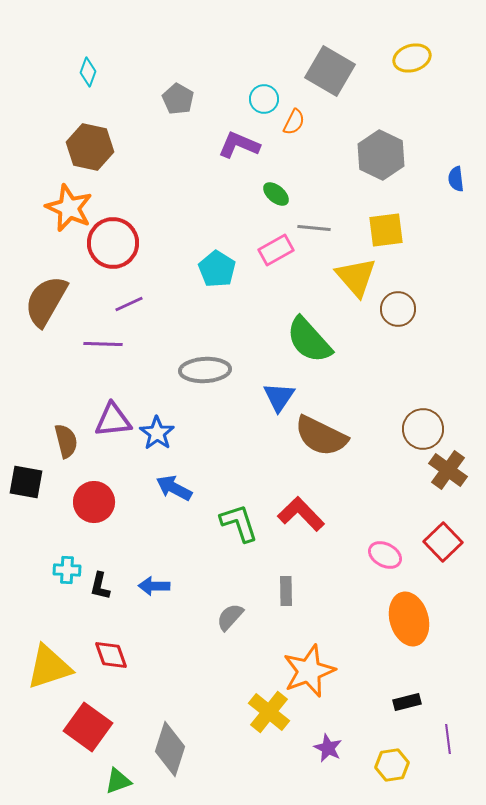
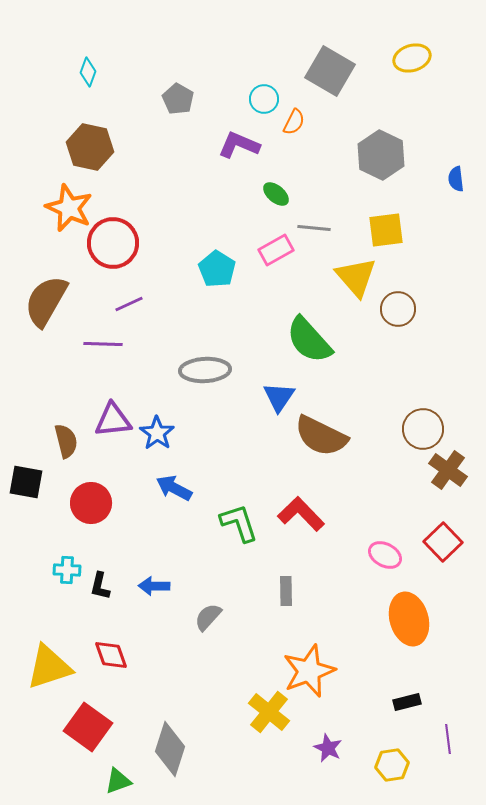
red circle at (94, 502): moved 3 px left, 1 px down
gray semicircle at (230, 617): moved 22 px left
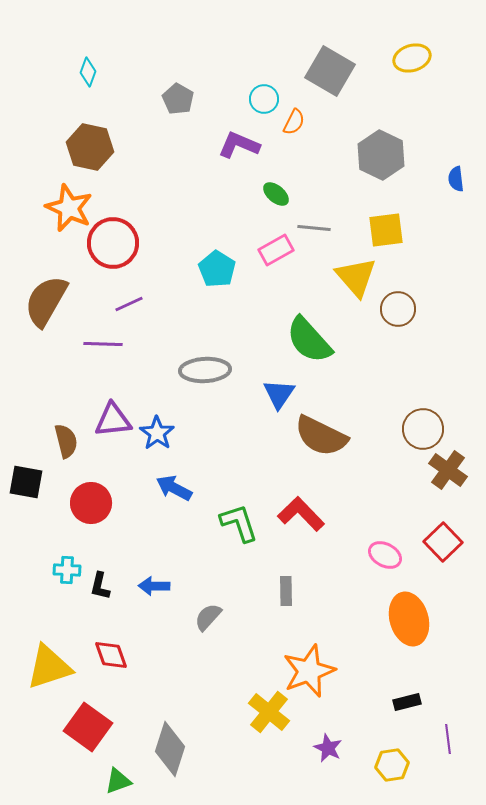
blue triangle at (279, 397): moved 3 px up
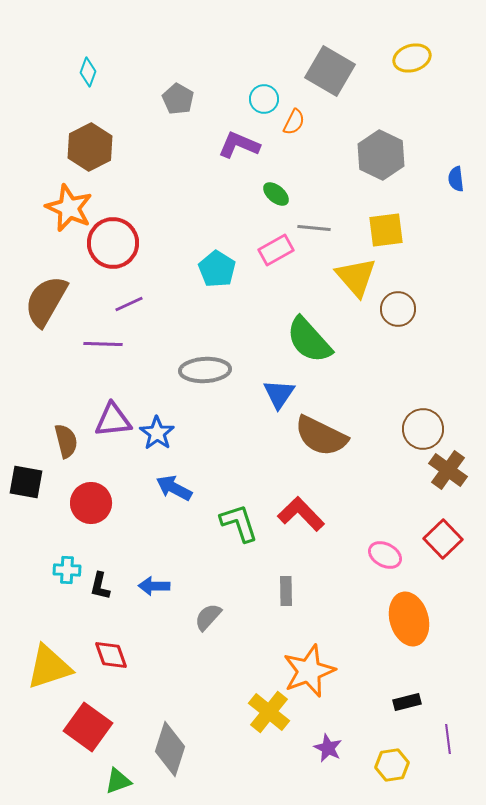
brown hexagon at (90, 147): rotated 21 degrees clockwise
red square at (443, 542): moved 3 px up
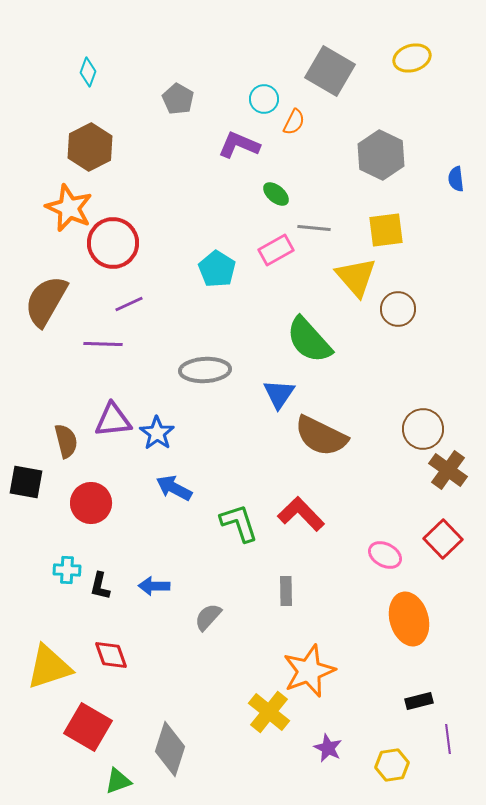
black rectangle at (407, 702): moved 12 px right, 1 px up
red square at (88, 727): rotated 6 degrees counterclockwise
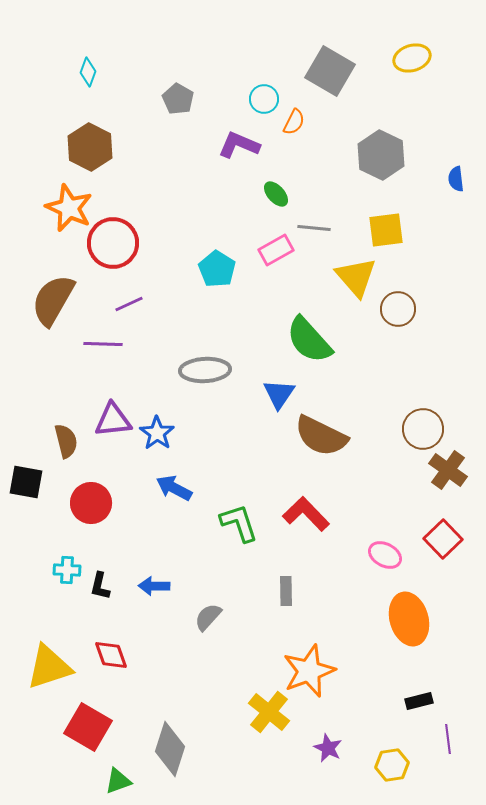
brown hexagon at (90, 147): rotated 6 degrees counterclockwise
green ellipse at (276, 194): rotated 8 degrees clockwise
brown semicircle at (46, 301): moved 7 px right, 1 px up
red L-shape at (301, 514): moved 5 px right
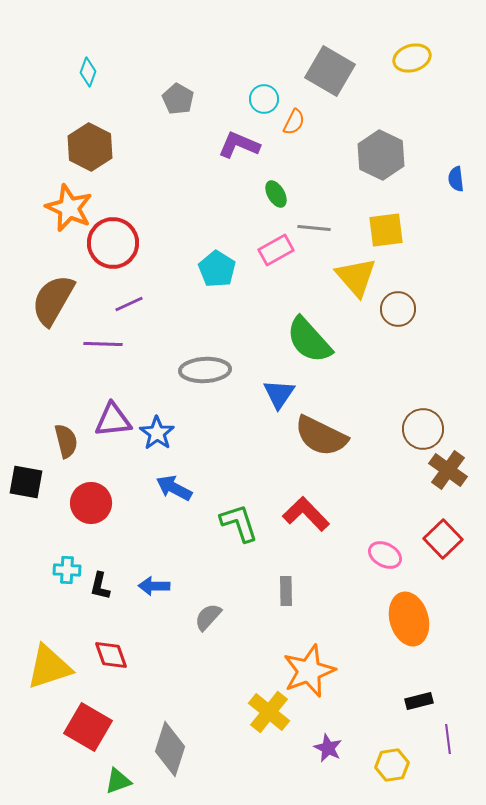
green ellipse at (276, 194): rotated 12 degrees clockwise
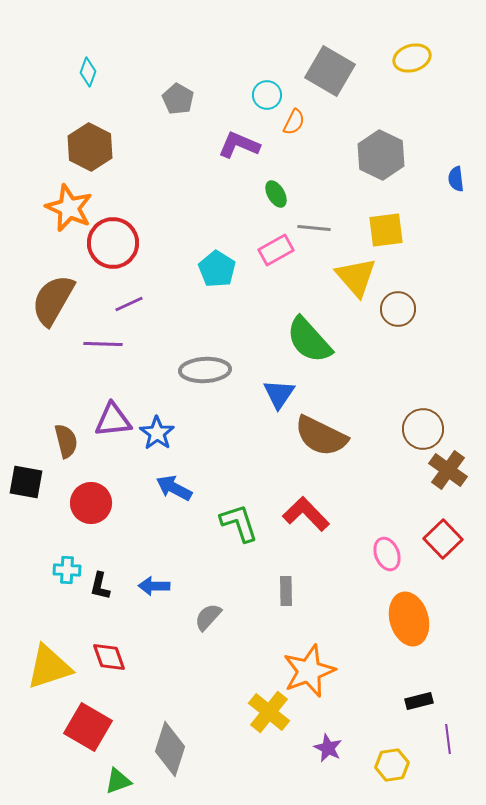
cyan circle at (264, 99): moved 3 px right, 4 px up
pink ellipse at (385, 555): moved 2 px right, 1 px up; rotated 40 degrees clockwise
red diamond at (111, 655): moved 2 px left, 2 px down
